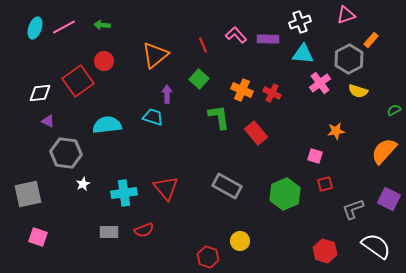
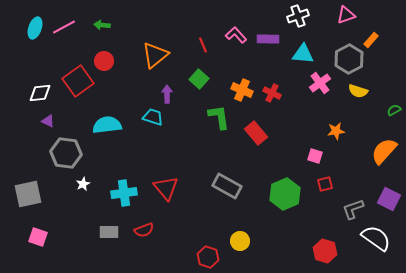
white cross at (300, 22): moved 2 px left, 6 px up
white semicircle at (376, 246): moved 8 px up
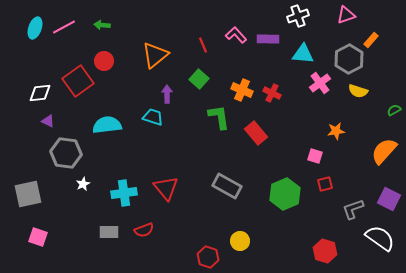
white semicircle at (376, 238): moved 4 px right
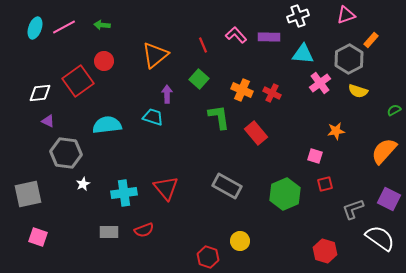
purple rectangle at (268, 39): moved 1 px right, 2 px up
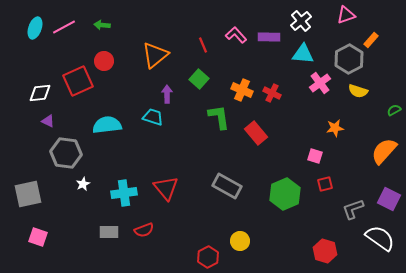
white cross at (298, 16): moved 3 px right, 5 px down; rotated 20 degrees counterclockwise
red square at (78, 81): rotated 12 degrees clockwise
orange star at (336, 131): moved 1 px left, 3 px up
red hexagon at (208, 257): rotated 15 degrees clockwise
